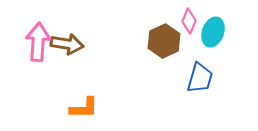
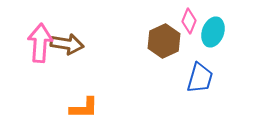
pink arrow: moved 2 px right, 1 px down
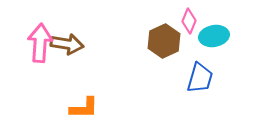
cyan ellipse: moved 1 px right, 4 px down; rotated 60 degrees clockwise
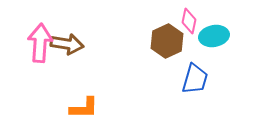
pink diamond: rotated 10 degrees counterclockwise
brown hexagon: moved 3 px right
blue trapezoid: moved 5 px left, 1 px down
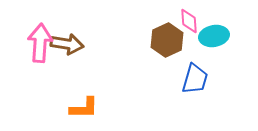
pink diamond: rotated 15 degrees counterclockwise
brown hexagon: moved 1 px up
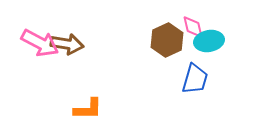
pink diamond: moved 4 px right, 6 px down; rotated 10 degrees counterclockwise
cyan ellipse: moved 5 px left, 5 px down
pink arrow: rotated 114 degrees clockwise
orange L-shape: moved 4 px right, 1 px down
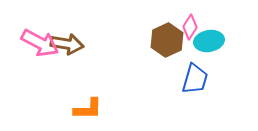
pink diamond: moved 3 px left; rotated 45 degrees clockwise
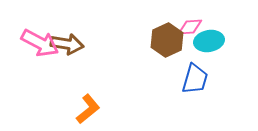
pink diamond: rotated 55 degrees clockwise
orange L-shape: rotated 40 degrees counterclockwise
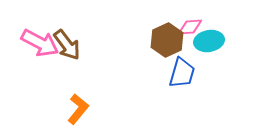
brown arrow: moved 1 px down; rotated 44 degrees clockwise
blue trapezoid: moved 13 px left, 6 px up
orange L-shape: moved 10 px left; rotated 12 degrees counterclockwise
